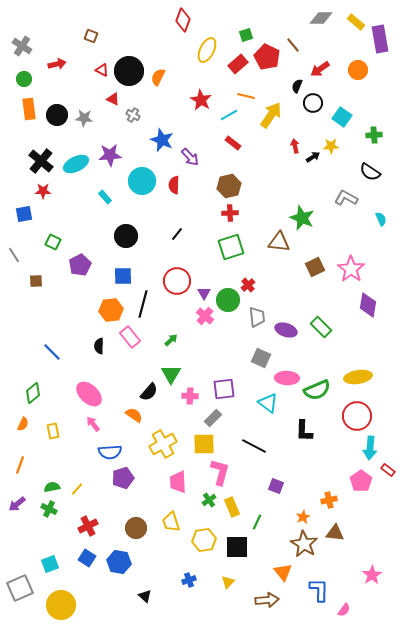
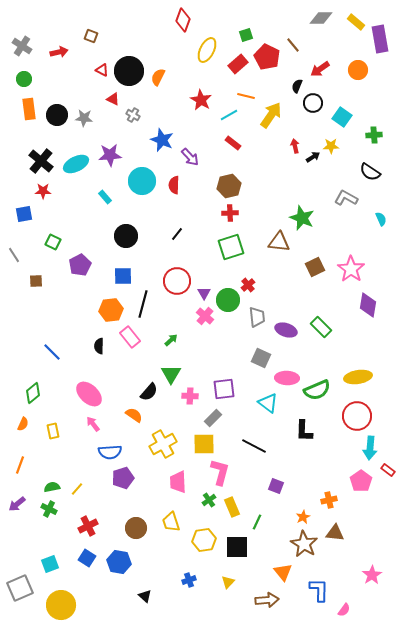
red arrow at (57, 64): moved 2 px right, 12 px up
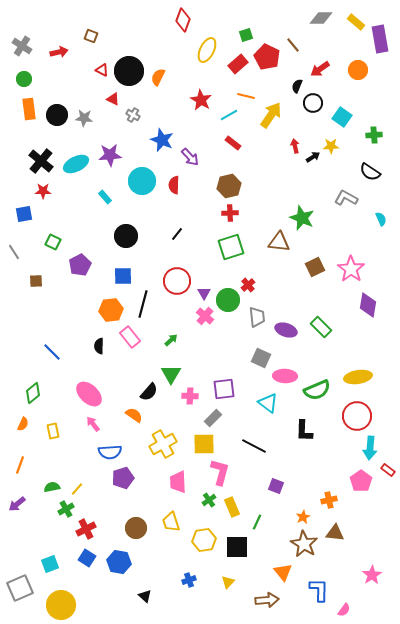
gray line at (14, 255): moved 3 px up
pink ellipse at (287, 378): moved 2 px left, 2 px up
green cross at (49, 509): moved 17 px right; rotated 35 degrees clockwise
red cross at (88, 526): moved 2 px left, 3 px down
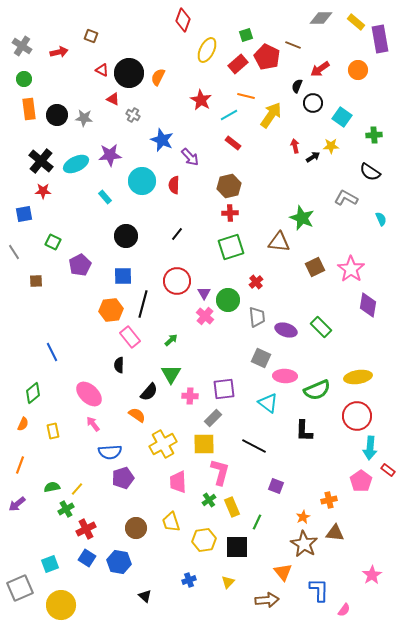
brown line at (293, 45): rotated 28 degrees counterclockwise
black circle at (129, 71): moved 2 px down
red cross at (248, 285): moved 8 px right, 3 px up
black semicircle at (99, 346): moved 20 px right, 19 px down
blue line at (52, 352): rotated 18 degrees clockwise
orange semicircle at (134, 415): moved 3 px right
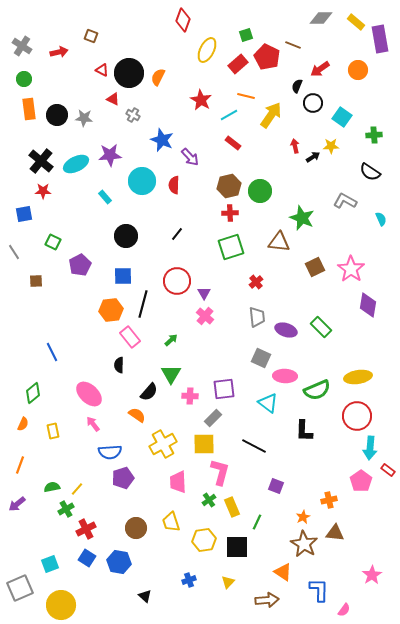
gray L-shape at (346, 198): moved 1 px left, 3 px down
green circle at (228, 300): moved 32 px right, 109 px up
orange triangle at (283, 572): rotated 18 degrees counterclockwise
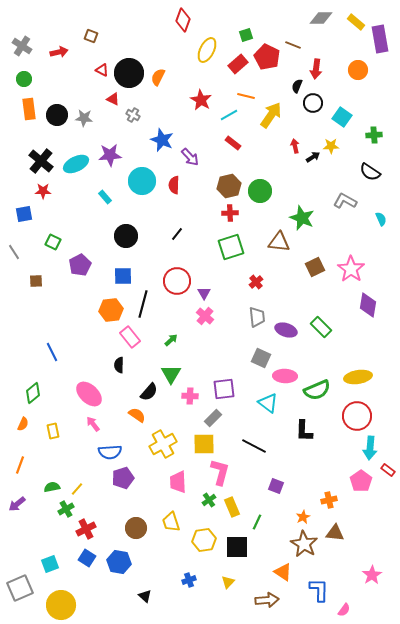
red arrow at (320, 69): moved 4 px left; rotated 48 degrees counterclockwise
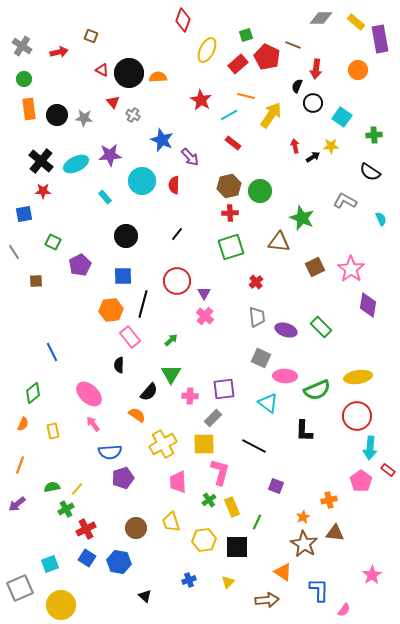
orange semicircle at (158, 77): rotated 60 degrees clockwise
red triangle at (113, 99): moved 3 px down; rotated 24 degrees clockwise
